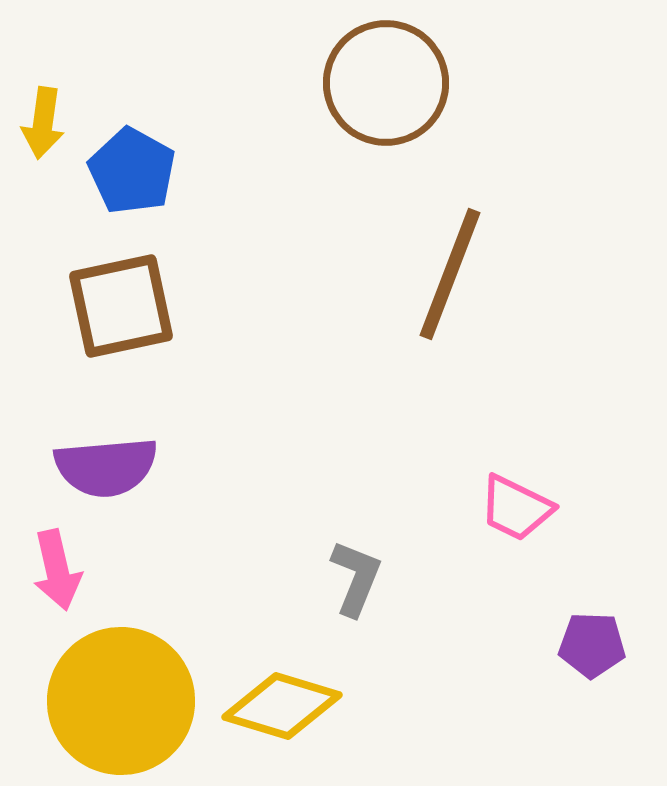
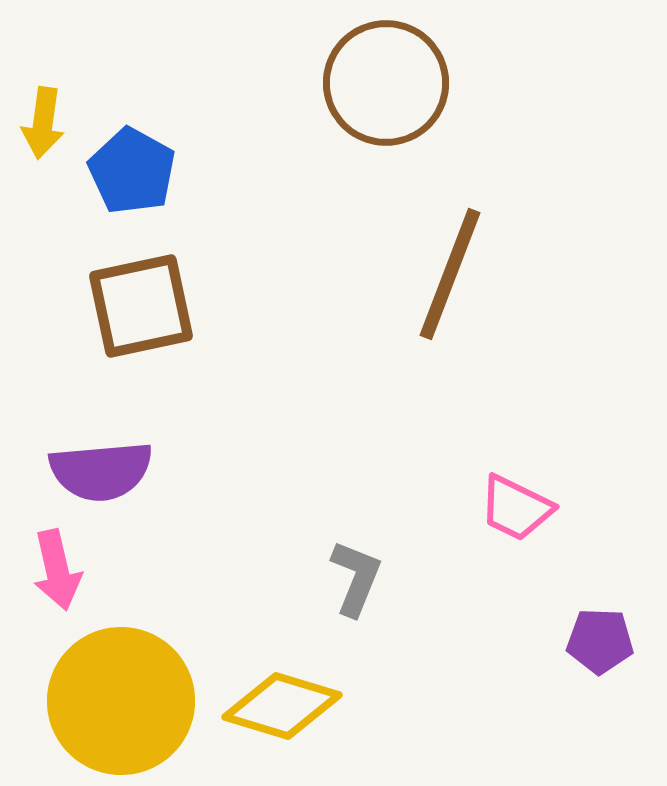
brown square: moved 20 px right
purple semicircle: moved 5 px left, 4 px down
purple pentagon: moved 8 px right, 4 px up
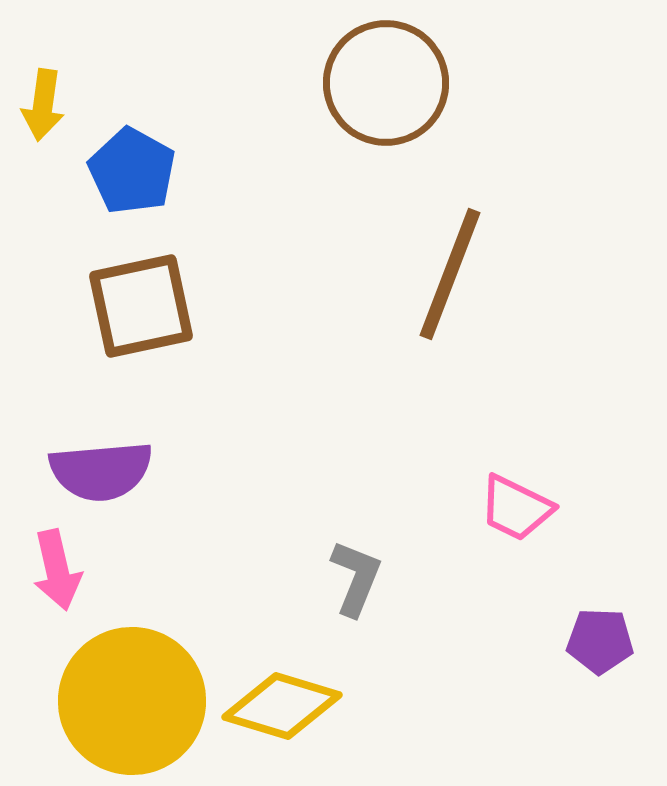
yellow arrow: moved 18 px up
yellow circle: moved 11 px right
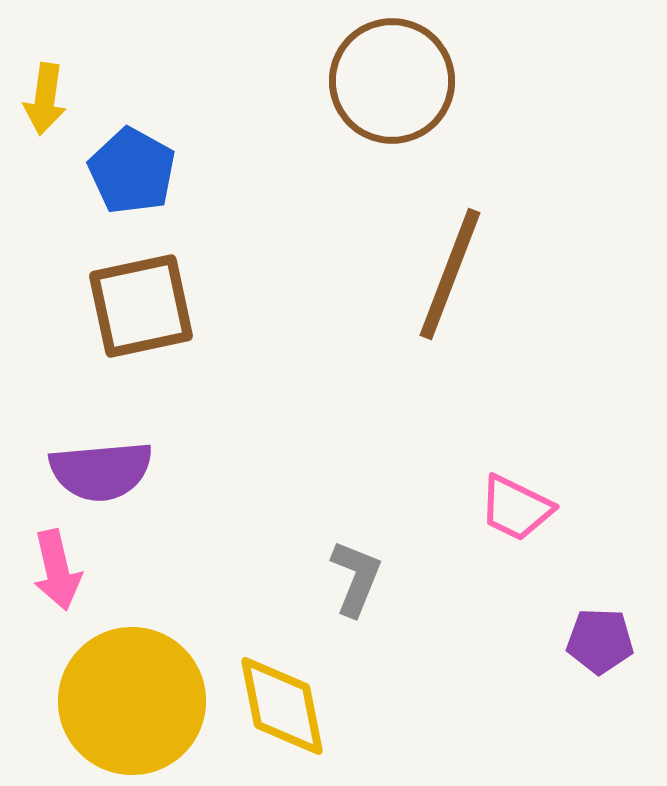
brown circle: moved 6 px right, 2 px up
yellow arrow: moved 2 px right, 6 px up
yellow diamond: rotated 62 degrees clockwise
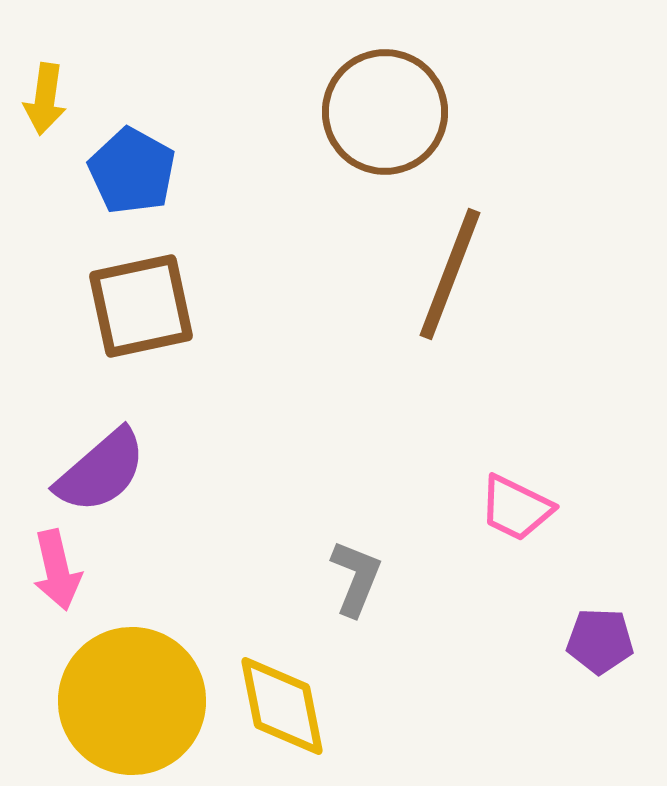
brown circle: moved 7 px left, 31 px down
purple semicircle: rotated 36 degrees counterclockwise
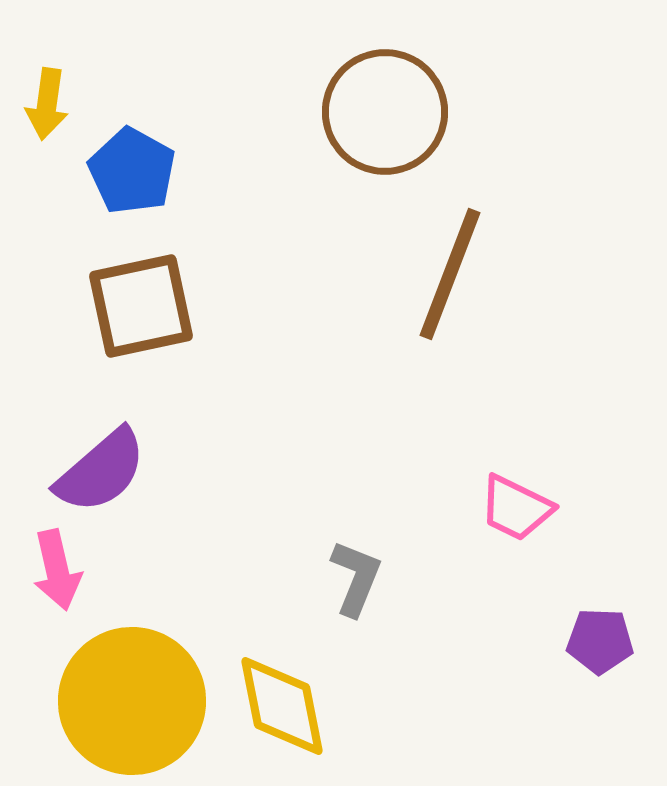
yellow arrow: moved 2 px right, 5 px down
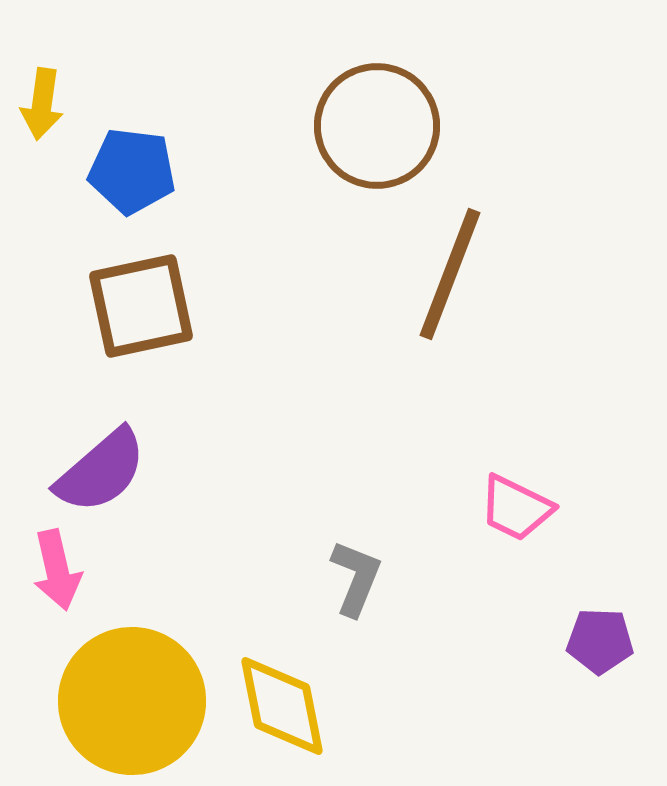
yellow arrow: moved 5 px left
brown circle: moved 8 px left, 14 px down
blue pentagon: rotated 22 degrees counterclockwise
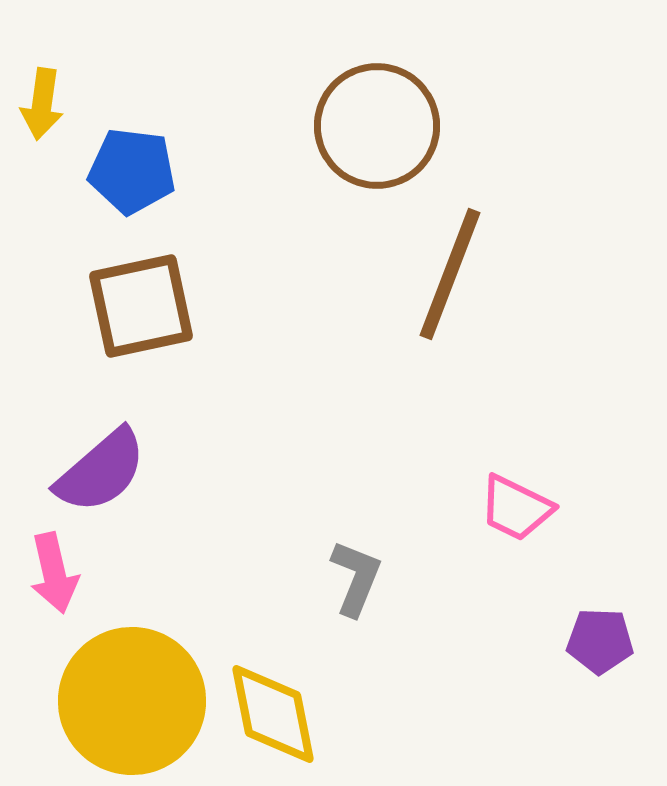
pink arrow: moved 3 px left, 3 px down
yellow diamond: moved 9 px left, 8 px down
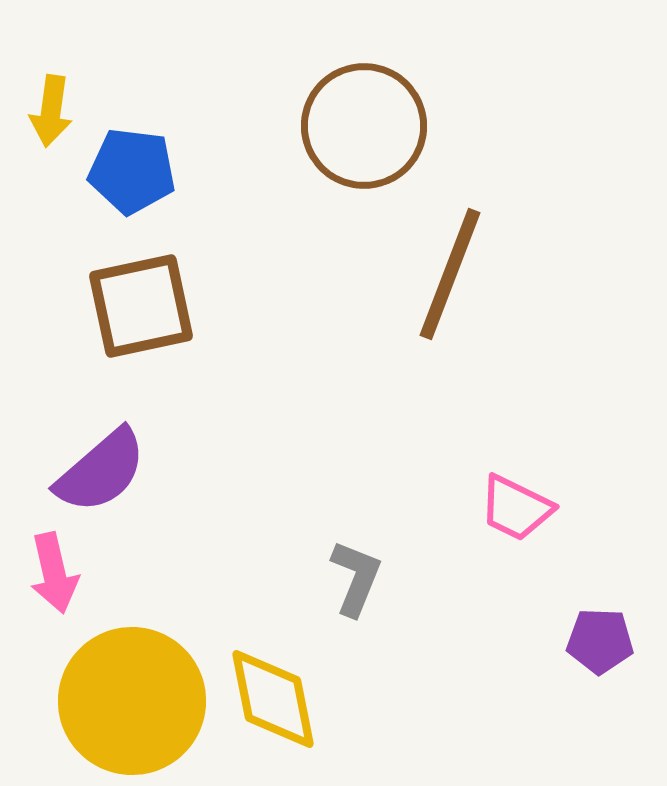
yellow arrow: moved 9 px right, 7 px down
brown circle: moved 13 px left
yellow diamond: moved 15 px up
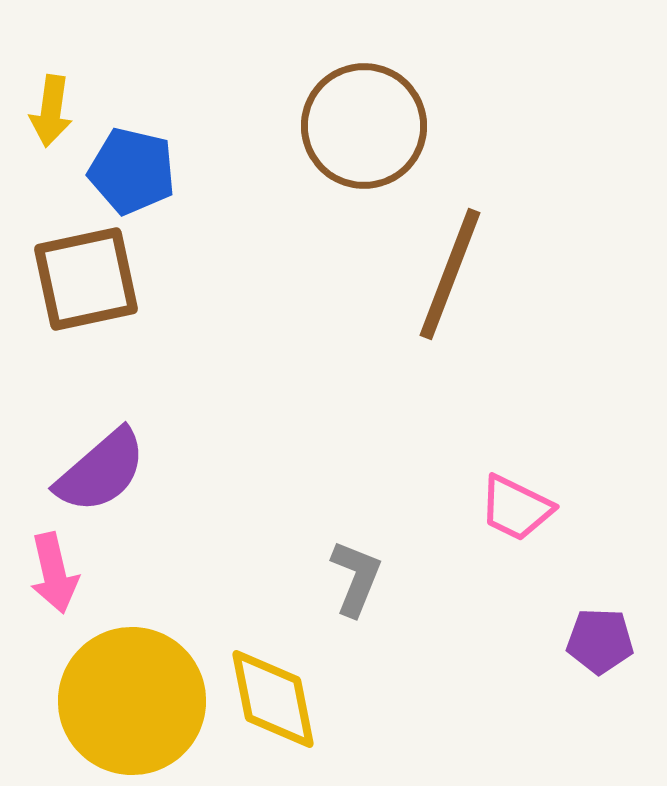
blue pentagon: rotated 6 degrees clockwise
brown square: moved 55 px left, 27 px up
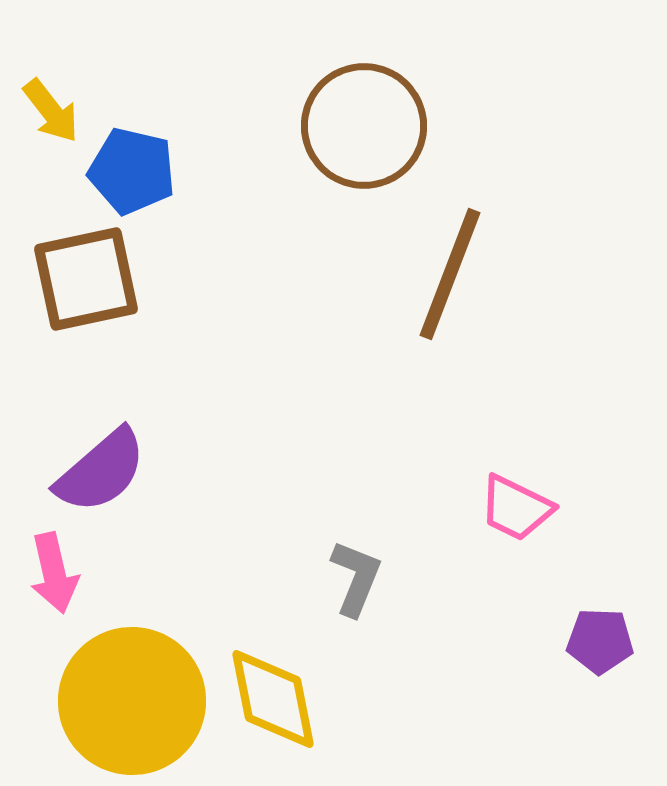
yellow arrow: rotated 46 degrees counterclockwise
